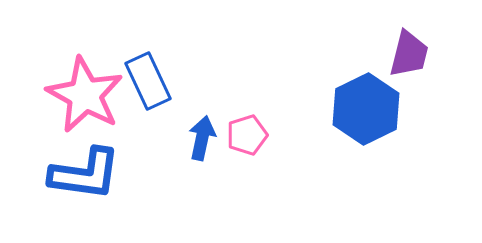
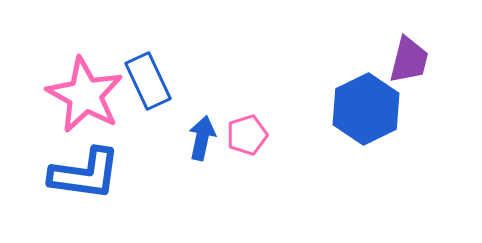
purple trapezoid: moved 6 px down
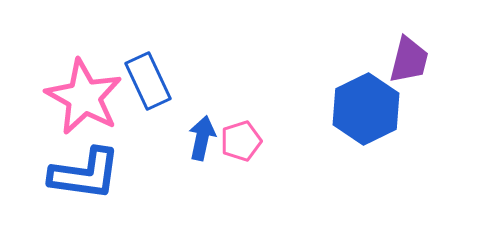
pink star: moved 1 px left, 2 px down
pink pentagon: moved 6 px left, 6 px down
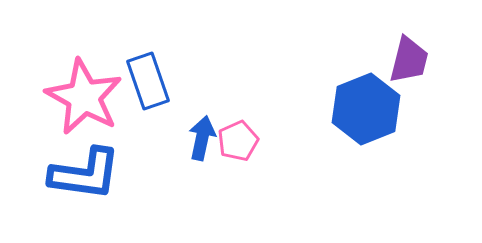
blue rectangle: rotated 6 degrees clockwise
blue hexagon: rotated 4 degrees clockwise
pink pentagon: moved 3 px left; rotated 6 degrees counterclockwise
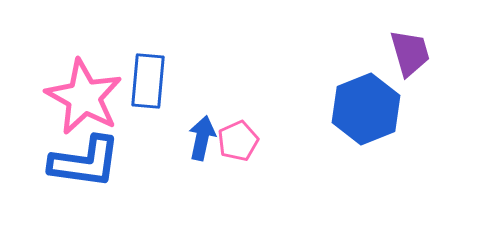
purple trapezoid: moved 1 px right, 7 px up; rotated 30 degrees counterclockwise
blue rectangle: rotated 24 degrees clockwise
blue L-shape: moved 12 px up
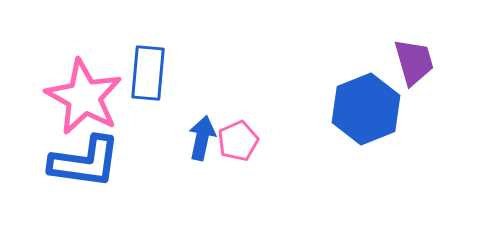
purple trapezoid: moved 4 px right, 9 px down
blue rectangle: moved 8 px up
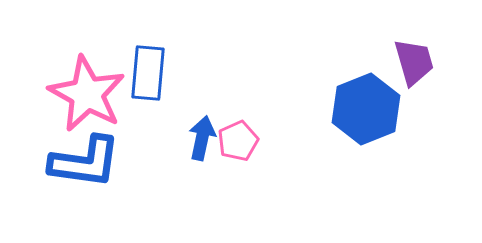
pink star: moved 3 px right, 3 px up
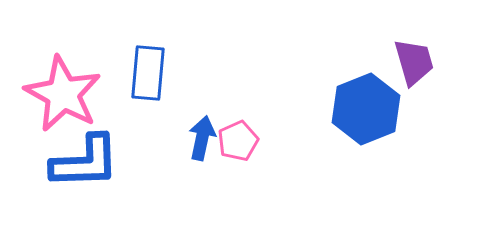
pink star: moved 24 px left
blue L-shape: rotated 10 degrees counterclockwise
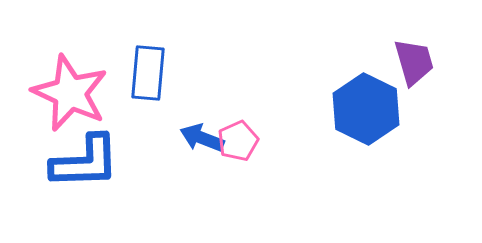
pink star: moved 7 px right, 1 px up; rotated 4 degrees counterclockwise
blue hexagon: rotated 12 degrees counterclockwise
blue arrow: rotated 81 degrees counterclockwise
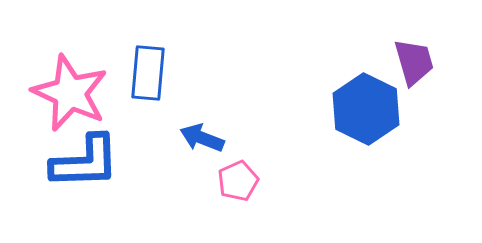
pink pentagon: moved 40 px down
